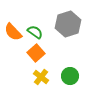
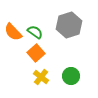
gray hexagon: moved 1 px right, 1 px down
green circle: moved 1 px right
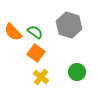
gray hexagon: rotated 25 degrees counterclockwise
orange square: rotated 12 degrees counterclockwise
green circle: moved 6 px right, 4 px up
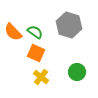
orange square: rotated 12 degrees counterclockwise
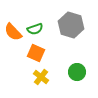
gray hexagon: moved 2 px right
green semicircle: moved 3 px up; rotated 126 degrees clockwise
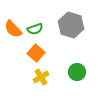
orange semicircle: moved 3 px up
orange square: rotated 18 degrees clockwise
yellow cross: rotated 21 degrees clockwise
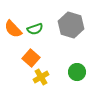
orange square: moved 5 px left, 5 px down
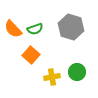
gray hexagon: moved 2 px down
orange square: moved 3 px up
yellow cross: moved 11 px right; rotated 21 degrees clockwise
